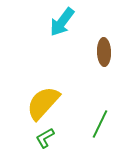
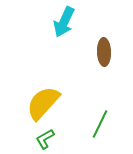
cyan arrow: moved 2 px right; rotated 12 degrees counterclockwise
green L-shape: moved 1 px down
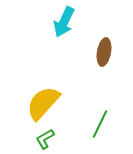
brown ellipse: rotated 12 degrees clockwise
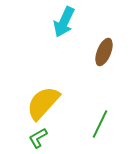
brown ellipse: rotated 12 degrees clockwise
green L-shape: moved 7 px left, 1 px up
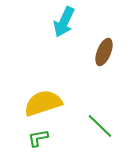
yellow semicircle: rotated 30 degrees clockwise
green line: moved 2 px down; rotated 72 degrees counterclockwise
green L-shape: rotated 20 degrees clockwise
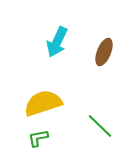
cyan arrow: moved 7 px left, 20 px down
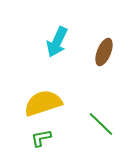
green line: moved 1 px right, 2 px up
green L-shape: moved 3 px right
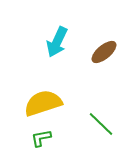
brown ellipse: rotated 28 degrees clockwise
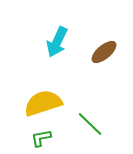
green line: moved 11 px left
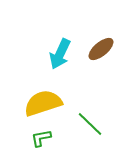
cyan arrow: moved 3 px right, 12 px down
brown ellipse: moved 3 px left, 3 px up
